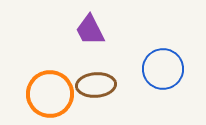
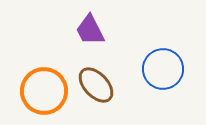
brown ellipse: rotated 51 degrees clockwise
orange circle: moved 6 px left, 3 px up
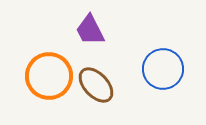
orange circle: moved 5 px right, 15 px up
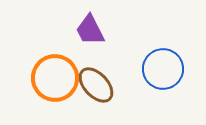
orange circle: moved 6 px right, 2 px down
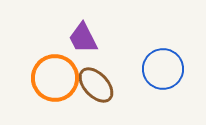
purple trapezoid: moved 7 px left, 8 px down
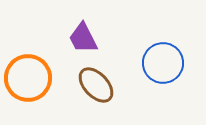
blue circle: moved 6 px up
orange circle: moved 27 px left
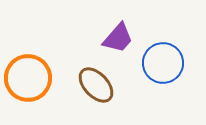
purple trapezoid: moved 35 px right; rotated 112 degrees counterclockwise
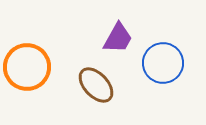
purple trapezoid: rotated 12 degrees counterclockwise
orange circle: moved 1 px left, 11 px up
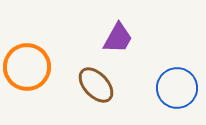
blue circle: moved 14 px right, 25 px down
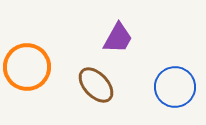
blue circle: moved 2 px left, 1 px up
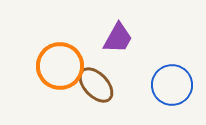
orange circle: moved 33 px right, 1 px up
blue circle: moved 3 px left, 2 px up
